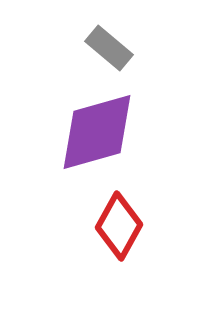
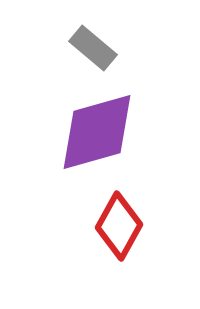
gray rectangle: moved 16 px left
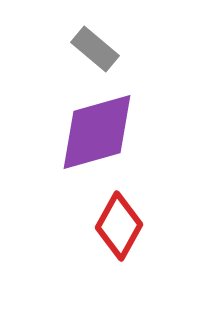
gray rectangle: moved 2 px right, 1 px down
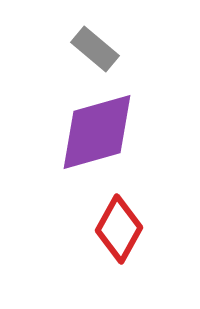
red diamond: moved 3 px down
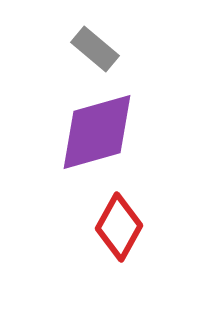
red diamond: moved 2 px up
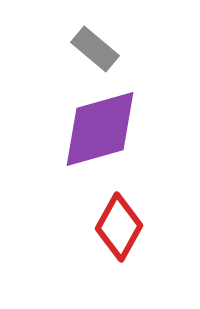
purple diamond: moved 3 px right, 3 px up
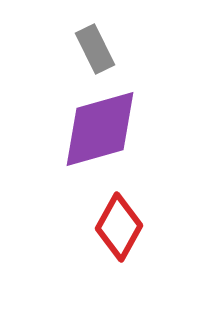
gray rectangle: rotated 24 degrees clockwise
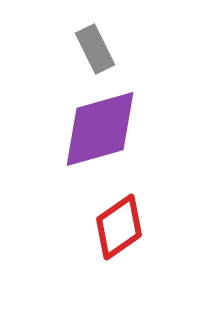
red diamond: rotated 26 degrees clockwise
